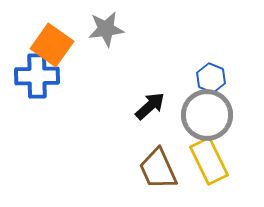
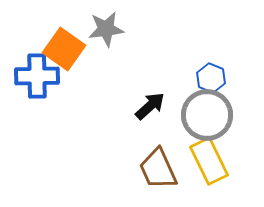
orange square: moved 12 px right, 4 px down
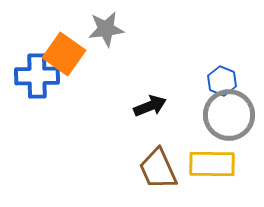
orange square: moved 5 px down
blue hexagon: moved 11 px right, 3 px down
black arrow: rotated 20 degrees clockwise
gray circle: moved 22 px right
yellow rectangle: moved 3 px right, 3 px down; rotated 63 degrees counterclockwise
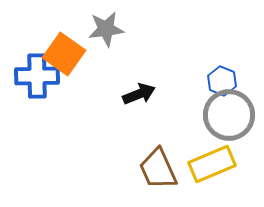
black arrow: moved 11 px left, 12 px up
yellow rectangle: rotated 24 degrees counterclockwise
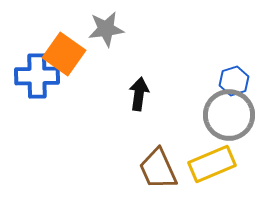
blue hexagon: moved 12 px right; rotated 20 degrees clockwise
black arrow: rotated 60 degrees counterclockwise
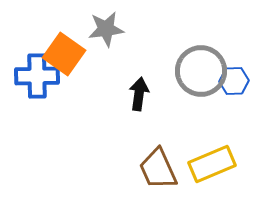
blue hexagon: rotated 16 degrees clockwise
gray circle: moved 28 px left, 44 px up
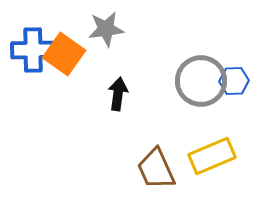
gray circle: moved 10 px down
blue cross: moved 4 px left, 26 px up
black arrow: moved 21 px left
yellow rectangle: moved 8 px up
brown trapezoid: moved 2 px left
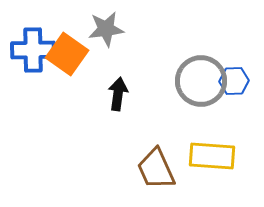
orange square: moved 3 px right
yellow rectangle: rotated 27 degrees clockwise
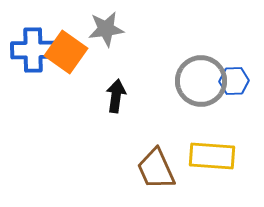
orange square: moved 1 px left, 2 px up
black arrow: moved 2 px left, 2 px down
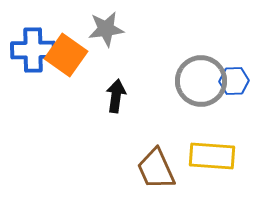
orange square: moved 3 px down
